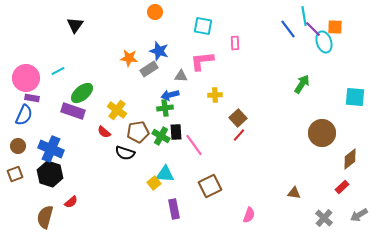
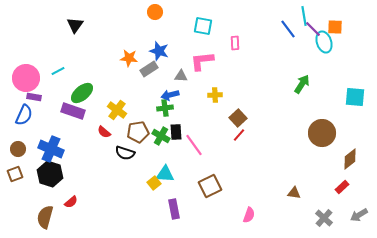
purple rectangle at (32, 98): moved 2 px right, 1 px up
brown circle at (18, 146): moved 3 px down
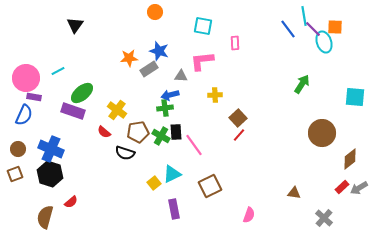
orange star at (129, 58): rotated 12 degrees counterclockwise
cyan triangle at (165, 174): moved 7 px right; rotated 30 degrees counterclockwise
gray arrow at (359, 215): moved 27 px up
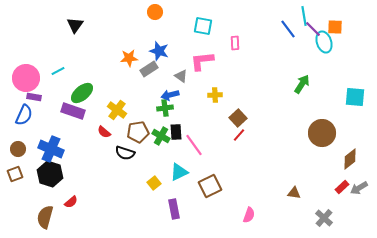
gray triangle at (181, 76): rotated 32 degrees clockwise
cyan triangle at (172, 174): moved 7 px right, 2 px up
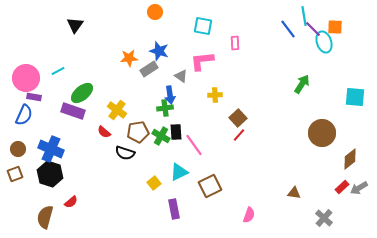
blue arrow at (170, 95): rotated 84 degrees counterclockwise
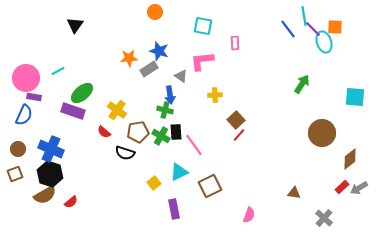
green cross at (165, 108): moved 2 px down; rotated 21 degrees clockwise
brown square at (238, 118): moved 2 px left, 2 px down
brown semicircle at (45, 217): moved 22 px up; rotated 135 degrees counterclockwise
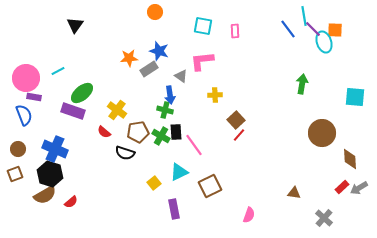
orange square at (335, 27): moved 3 px down
pink rectangle at (235, 43): moved 12 px up
green arrow at (302, 84): rotated 24 degrees counterclockwise
blue semicircle at (24, 115): rotated 45 degrees counterclockwise
blue cross at (51, 149): moved 4 px right
brown diamond at (350, 159): rotated 55 degrees counterclockwise
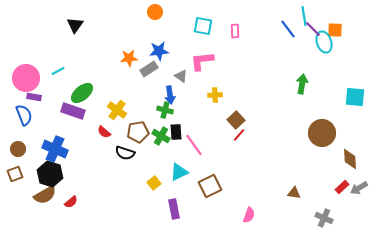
blue star at (159, 51): rotated 24 degrees counterclockwise
gray cross at (324, 218): rotated 18 degrees counterclockwise
